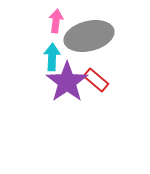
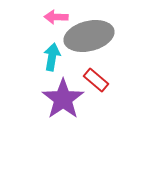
pink arrow: moved 4 px up; rotated 95 degrees counterclockwise
cyan arrow: rotated 8 degrees clockwise
purple star: moved 4 px left, 17 px down
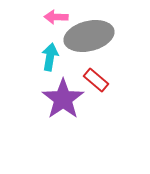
cyan arrow: moved 2 px left
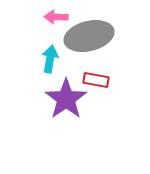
cyan arrow: moved 2 px down
red rectangle: rotated 30 degrees counterclockwise
purple star: moved 3 px right
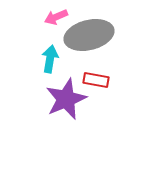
pink arrow: rotated 25 degrees counterclockwise
gray ellipse: moved 1 px up
purple star: rotated 12 degrees clockwise
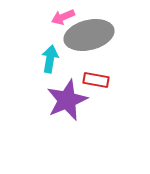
pink arrow: moved 7 px right
purple star: moved 1 px right, 1 px down
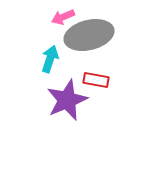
cyan arrow: rotated 8 degrees clockwise
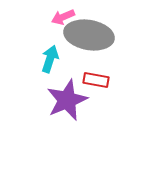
gray ellipse: rotated 24 degrees clockwise
